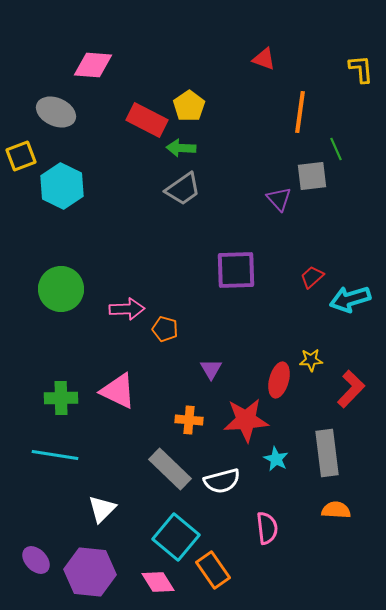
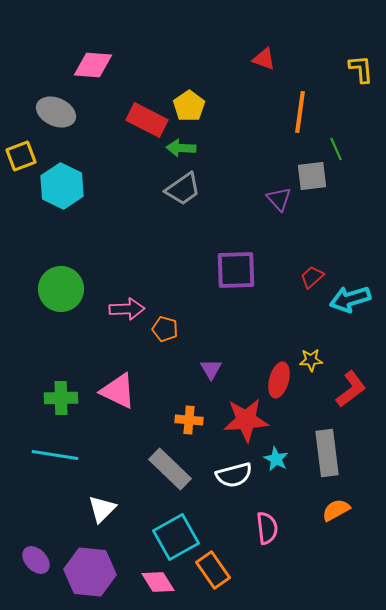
red L-shape at (351, 389): rotated 9 degrees clockwise
white semicircle at (222, 481): moved 12 px right, 6 px up
orange semicircle at (336, 510): rotated 32 degrees counterclockwise
cyan square at (176, 537): rotated 21 degrees clockwise
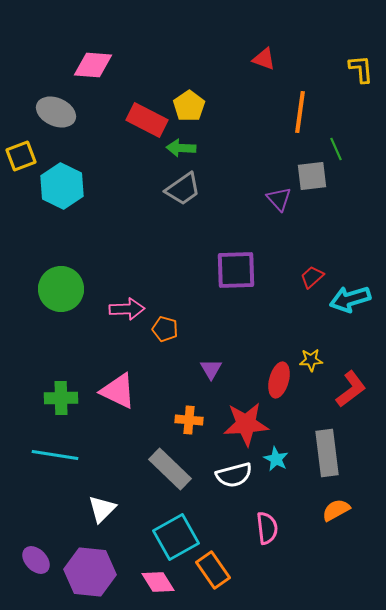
red star at (246, 420): moved 4 px down
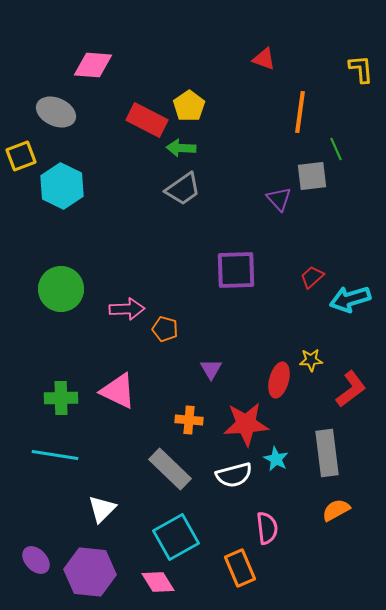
orange rectangle at (213, 570): moved 27 px right, 2 px up; rotated 12 degrees clockwise
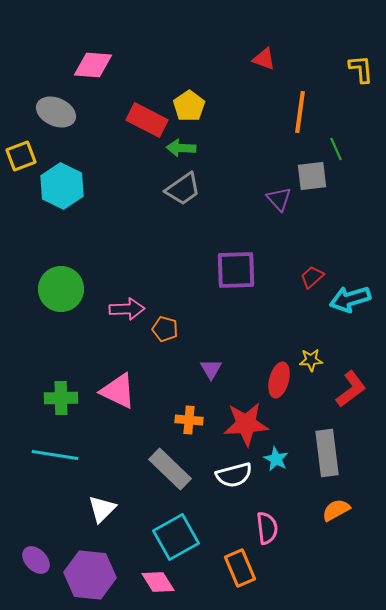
purple hexagon at (90, 572): moved 3 px down
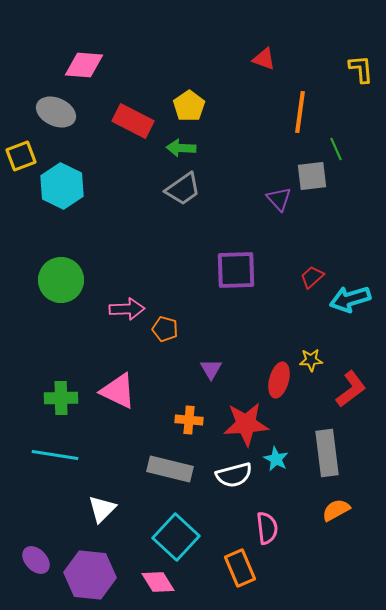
pink diamond at (93, 65): moved 9 px left
red rectangle at (147, 120): moved 14 px left, 1 px down
green circle at (61, 289): moved 9 px up
gray rectangle at (170, 469): rotated 30 degrees counterclockwise
cyan square at (176, 537): rotated 18 degrees counterclockwise
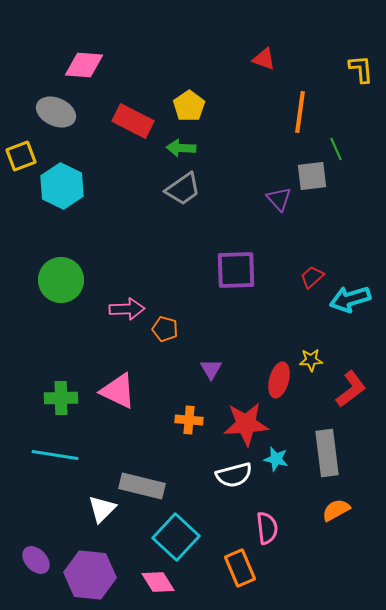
cyan star at (276, 459): rotated 15 degrees counterclockwise
gray rectangle at (170, 469): moved 28 px left, 17 px down
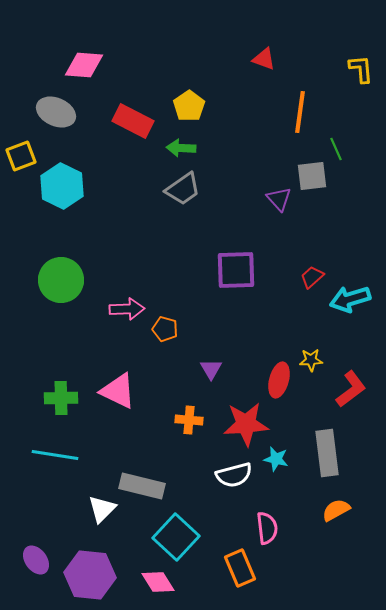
purple ellipse at (36, 560): rotated 8 degrees clockwise
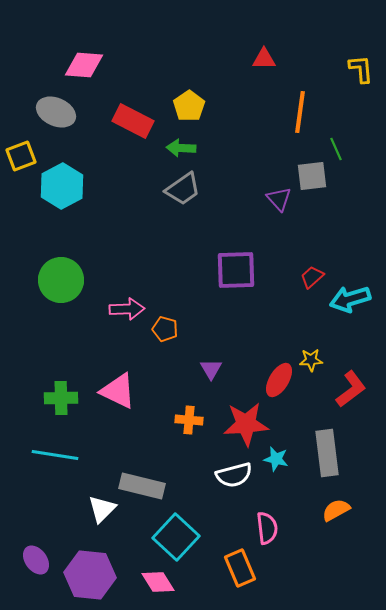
red triangle at (264, 59): rotated 20 degrees counterclockwise
cyan hexagon at (62, 186): rotated 6 degrees clockwise
red ellipse at (279, 380): rotated 16 degrees clockwise
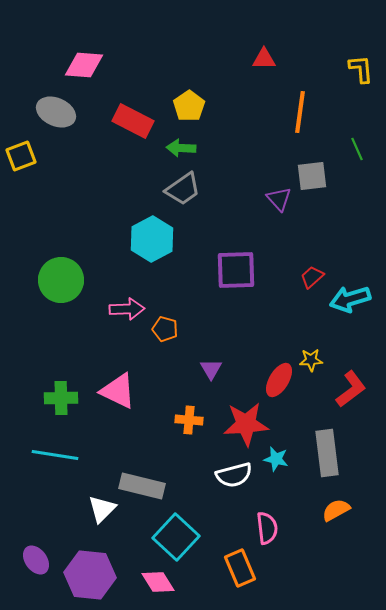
green line at (336, 149): moved 21 px right
cyan hexagon at (62, 186): moved 90 px right, 53 px down
